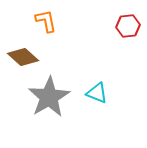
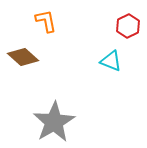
red hexagon: rotated 20 degrees counterclockwise
cyan triangle: moved 14 px right, 32 px up
gray star: moved 5 px right, 25 px down
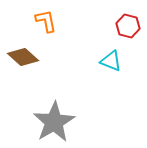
red hexagon: rotated 20 degrees counterclockwise
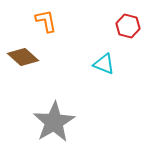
cyan triangle: moved 7 px left, 3 px down
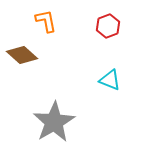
red hexagon: moved 20 px left; rotated 25 degrees clockwise
brown diamond: moved 1 px left, 2 px up
cyan triangle: moved 6 px right, 16 px down
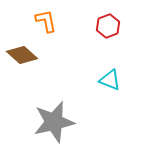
gray star: rotated 18 degrees clockwise
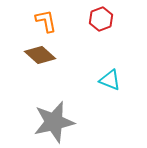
red hexagon: moved 7 px left, 7 px up
brown diamond: moved 18 px right
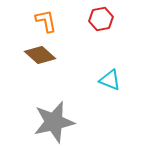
red hexagon: rotated 10 degrees clockwise
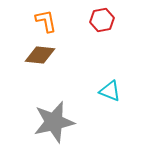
red hexagon: moved 1 px right, 1 px down
brown diamond: rotated 36 degrees counterclockwise
cyan triangle: moved 11 px down
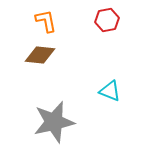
red hexagon: moved 5 px right
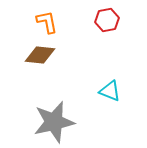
orange L-shape: moved 1 px right, 1 px down
